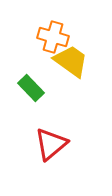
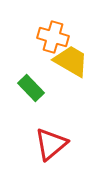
yellow trapezoid: rotated 6 degrees counterclockwise
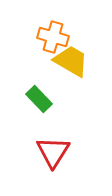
green rectangle: moved 8 px right, 11 px down
red triangle: moved 2 px right, 8 px down; rotated 18 degrees counterclockwise
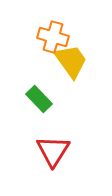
yellow trapezoid: rotated 24 degrees clockwise
red triangle: moved 1 px up
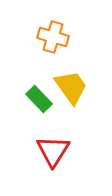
yellow trapezoid: moved 26 px down
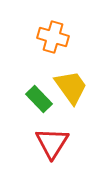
red triangle: moved 1 px left, 8 px up
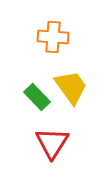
orange cross: rotated 12 degrees counterclockwise
green rectangle: moved 2 px left, 2 px up
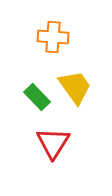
yellow trapezoid: moved 4 px right
red triangle: moved 1 px right
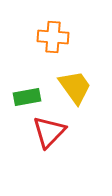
green rectangle: moved 10 px left; rotated 56 degrees counterclockwise
red triangle: moved 4 px left, 11 px up; rotated 12 degrees clockwise
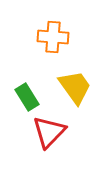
green rectangle: rotated 68 degrees clockwise
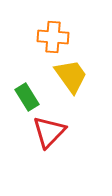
yellow trapezoid: moved 4 px left, 11 px up
